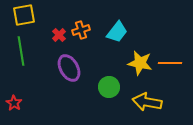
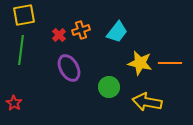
green line: moved 1 px up; rotated 16 degrees clockwise
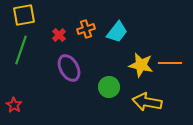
orange cross: moved 5 px right, 1 px up
green line: rotated 12 degrees clockwise
yellow star: moved 1 px right, 2 px down
red star: moved 2 px down
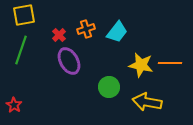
purple ellipse: moved 7 px up
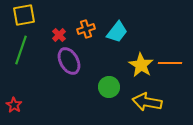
yellow star: rotated 20 degrees clockwise
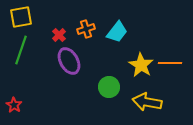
yellow square: moved 3 px left, 2 px down
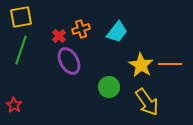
orange cross: moved 5 px left
red cross: moved 1 px down
orange line: moved 1 px down
yellow arrow: rotated 136 degrees counterclockwise
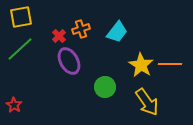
green line: moved 1 px left, 1 px up; rotated 28 degrees clockwise
green circle: moved 4 px left
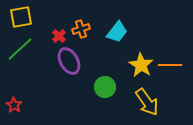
orange line: moved 1 px down
